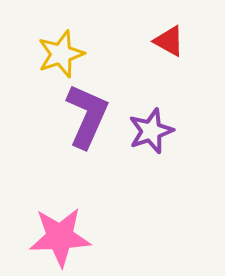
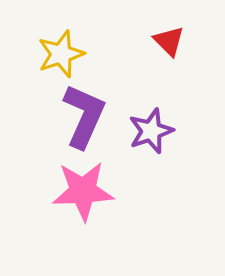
red triangle: rotated 16 degrees clockwise
purple L-shape: moved 3 px left
pink star: moved 23 px right, 46 px up
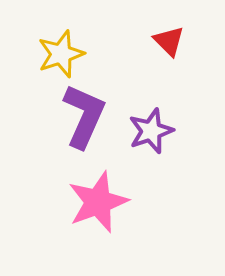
pink star: moved 15 px right, 11 px down; rotated 18 degrees counterclockwise
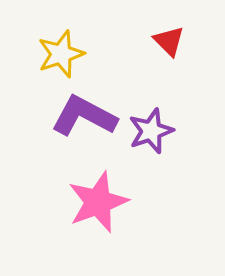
purple L-shape: rotated 86 degrees counterclockwise
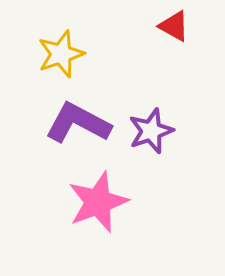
red triangle: moved 5 px right, 15 px up; rotated 16 degrees counterclockwise
purple L-shape: moved 6 px left, 7 px down
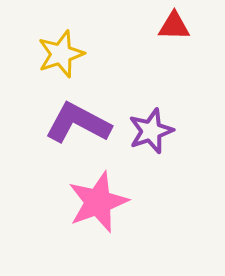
red triangle: rotated 28 degrees counterclockwise
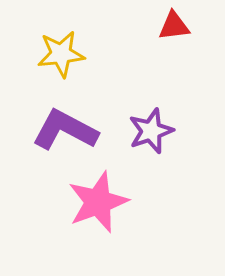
red triangle: rotated 8 degrees counterclockwise
yellow star: rotated 12 degrees clockwise
purple L-shape: moved 13 px left, 7 px down
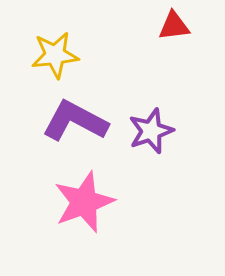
yellow star: moved 6 px left, 1 px down
purple L-shape: moved 10 px right, 9 px up
pink star: moved 14 px left
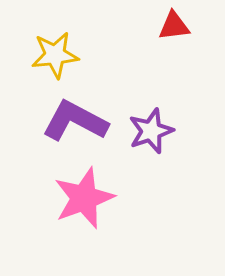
pink star: moved 4 px up
